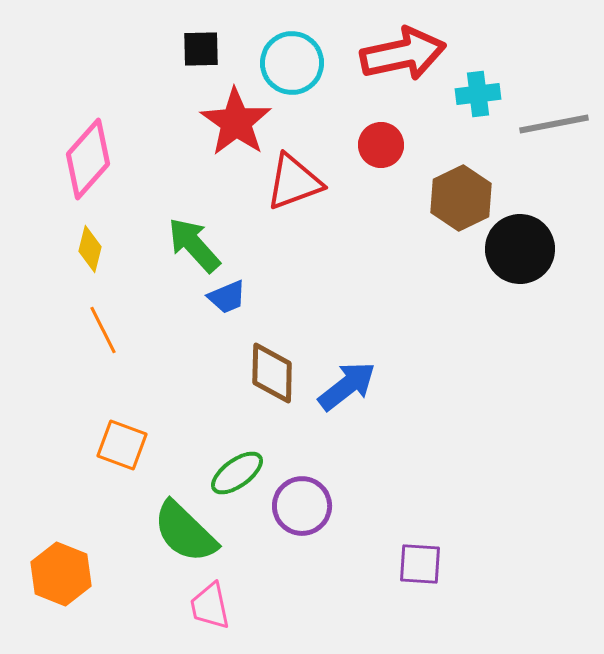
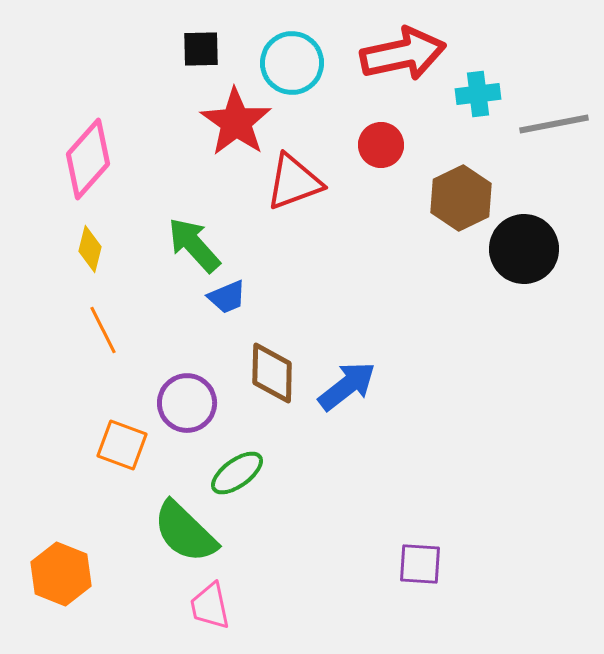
black circle: moved 4 px right
purple circle: moved 115 px left, 103 px up
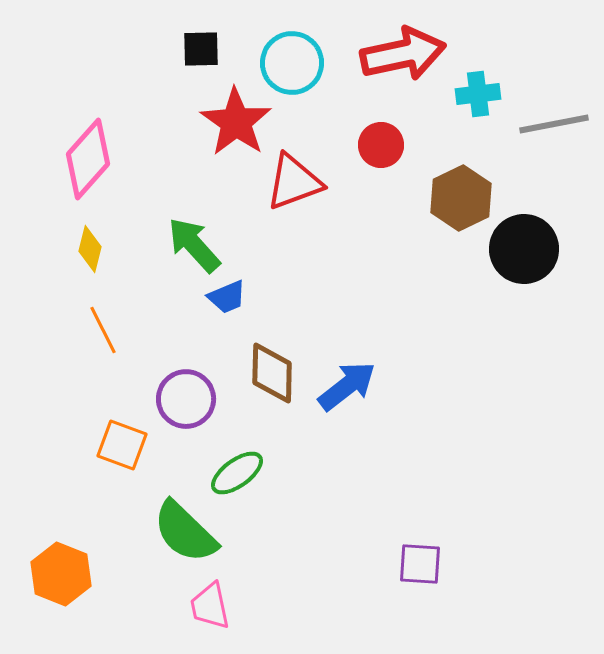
purple circle: moved 1 px left, 4 px up
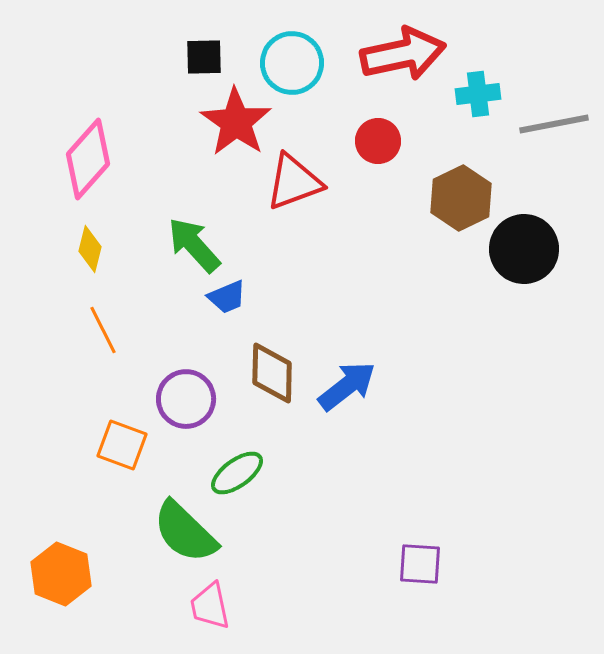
black square: moved 3 px right, 8 px down
red circle: moved 3 px left, 4 px up
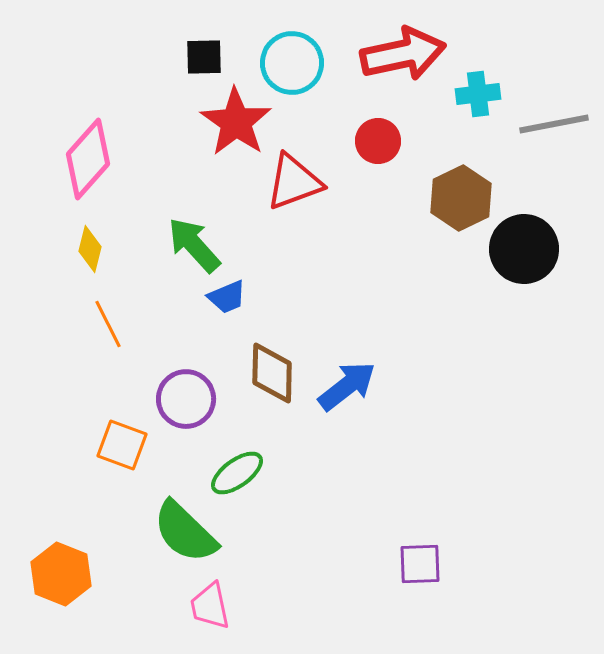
orange line: moved 5 px right, 6 px up
purple square: rotated 6 degrees counterclockwise
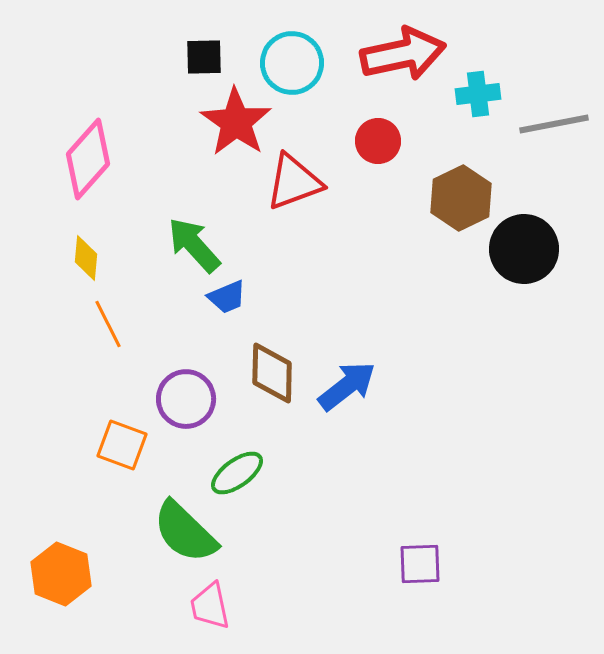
yellow diamond: moved 4 px left, 9 px down; rotated 9 degrees counterclockwise
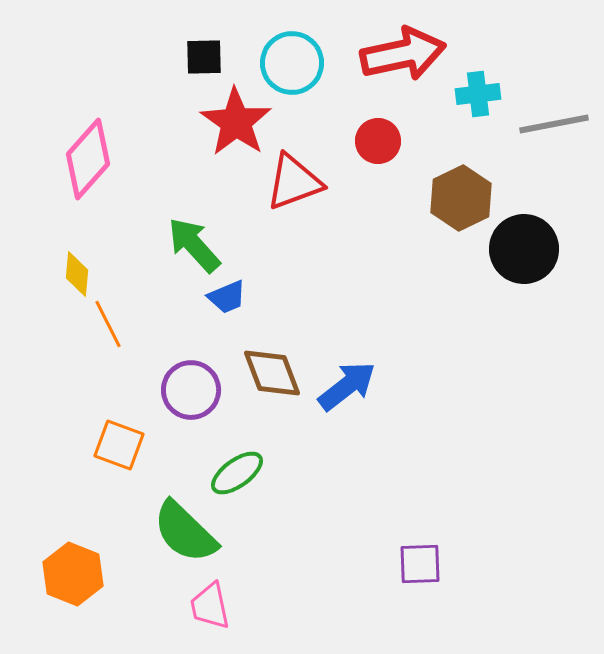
yellow diamond: moved 9 px left, 16 px down
brown diamond: rotated 22 degrees counterclockwise
purple circle: moved 5 px right, 9 px up
orange square: moved 3 px left
orange hexagon: moved 12 px right
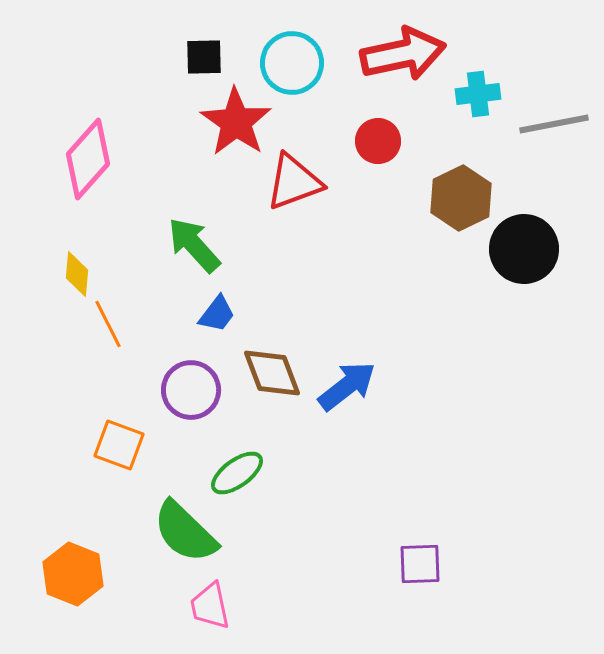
blue trapezoid: moved 10 px left, 17 px down; rotated 30 degrees counterclockwise
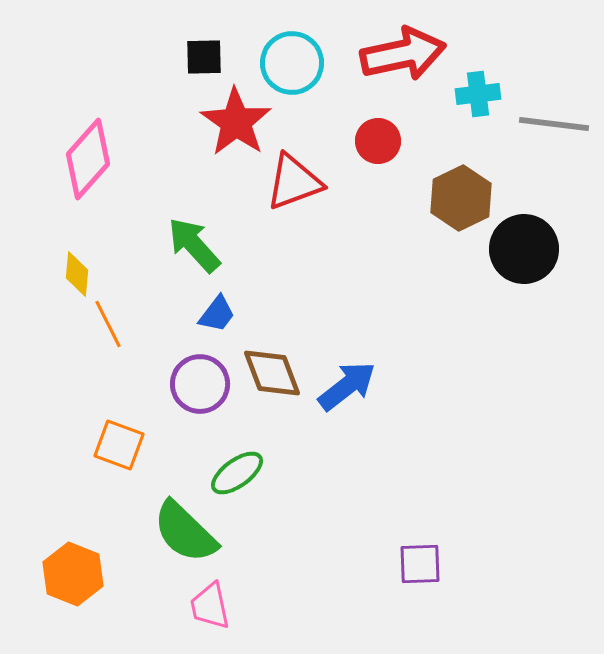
gray line: rotated 18 degrees clockwise
purple circle: moved 9 px right, 6 px up
